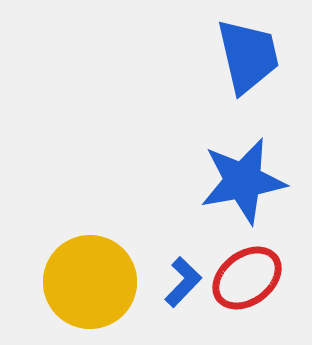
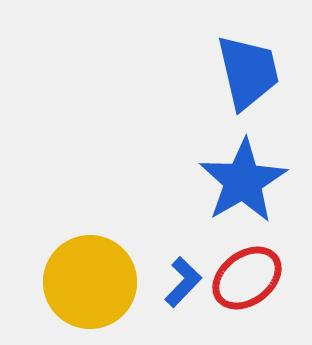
blue trapezoid: moved 16 px down
blue star: rotated 20 degrees counterclockwise
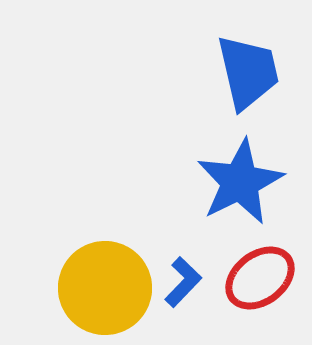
blue star: moved 3 px left, 1 px down; rotated 4 degrees clockwise
red ellipse: moved 13 px right
yellow circle: moved 15 px right, 6 px down
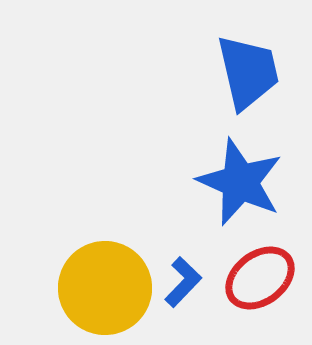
blue star: rotated 22 degrees counterclockwise
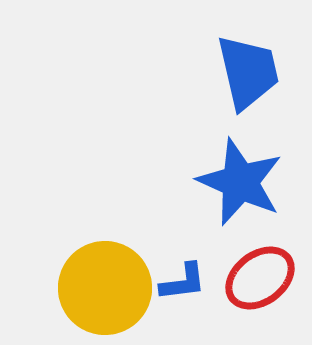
blue L-shape: rotated 39 degrees clockwise
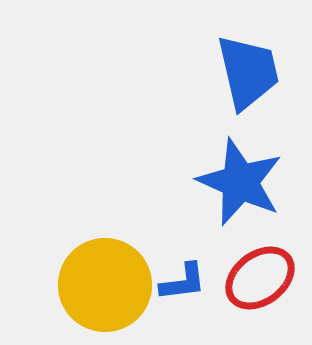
yellow circle: moved 3 px up
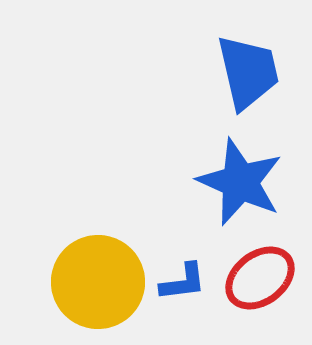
yellow circle: moved 7 px left, 3 px up
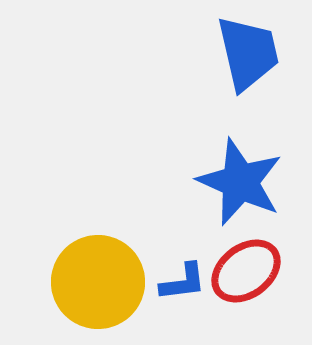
blue trapezoid: moved 19 px up
red ellipse: moved 14 px left, 7 px up
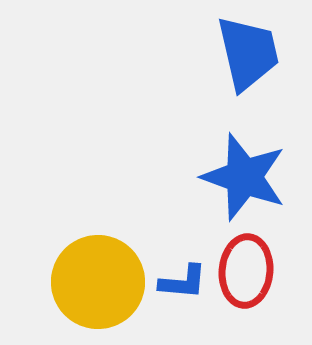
blue star: moved 4 px right, 5 px up; rotated 4 degrees counterclockwise
red ellipse: rotated 48 degrees counterclockwise
blue L-shape: rotated 12 degrees clockwise
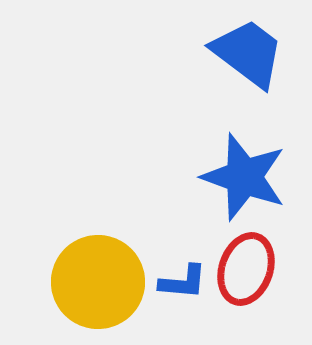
blue trapezoid: rotated 40 degrees counterclockwise
red ellipse: moved 2 px up; rotated 14 degrees clockwise
